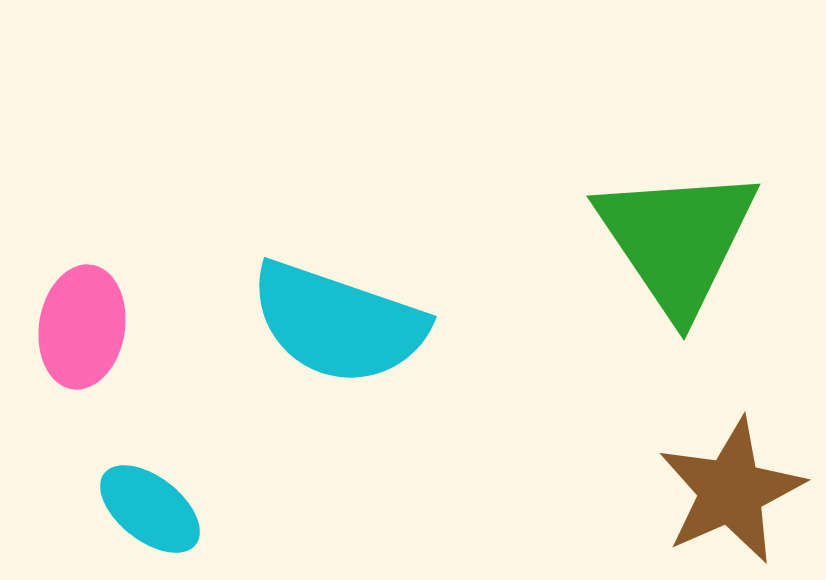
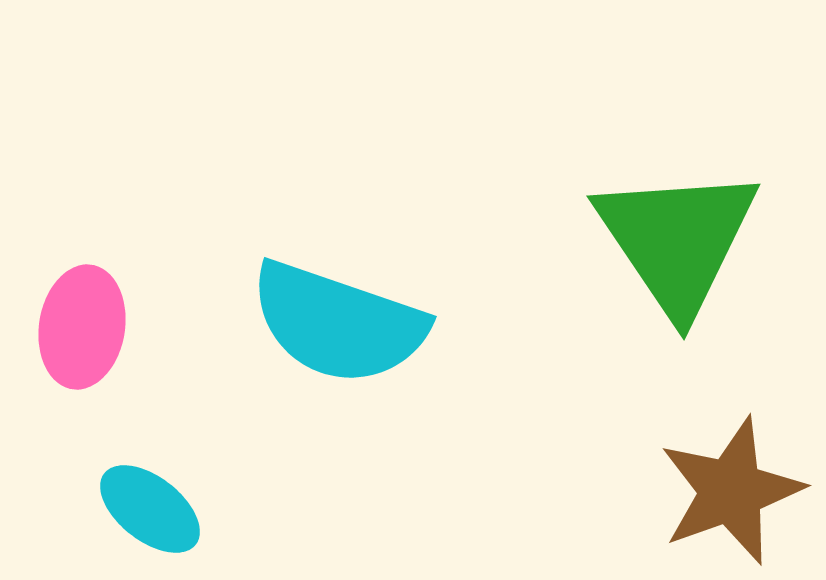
brown star: rotated 4 degrees clockwise
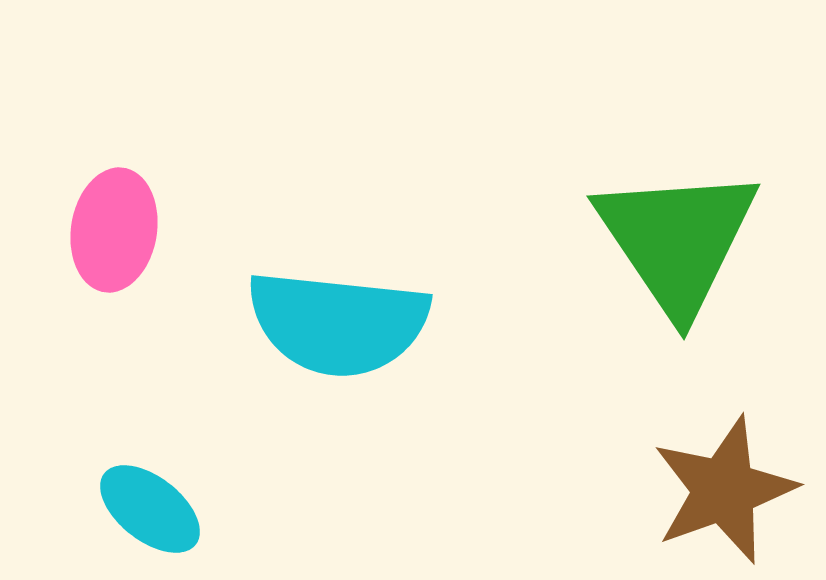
cyan semicircle: rotated 13 degrees counterclockwise
pink ellipse: moved 32 px right, 97 px up
brown star: moved 7 px left, 1 px up
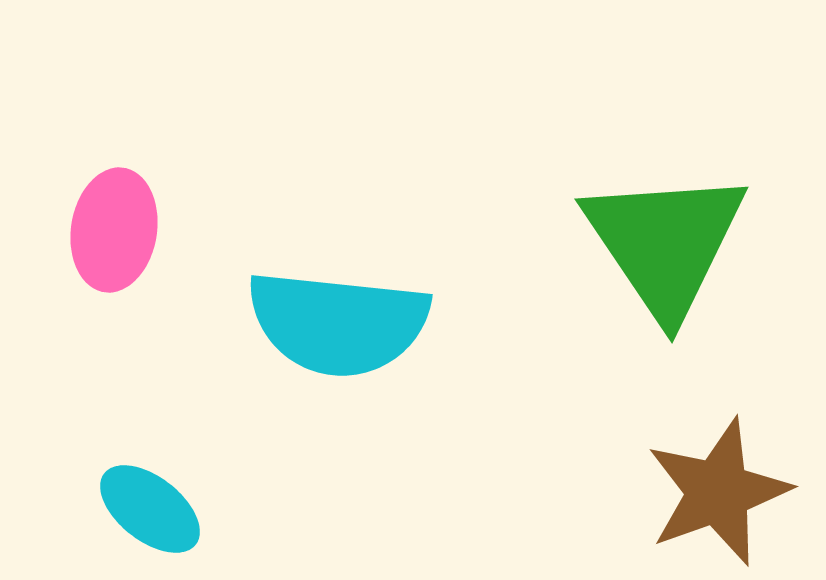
green triangle: moved 12 px left, 3 px down
brown star: moved 6 px left, 2 px down
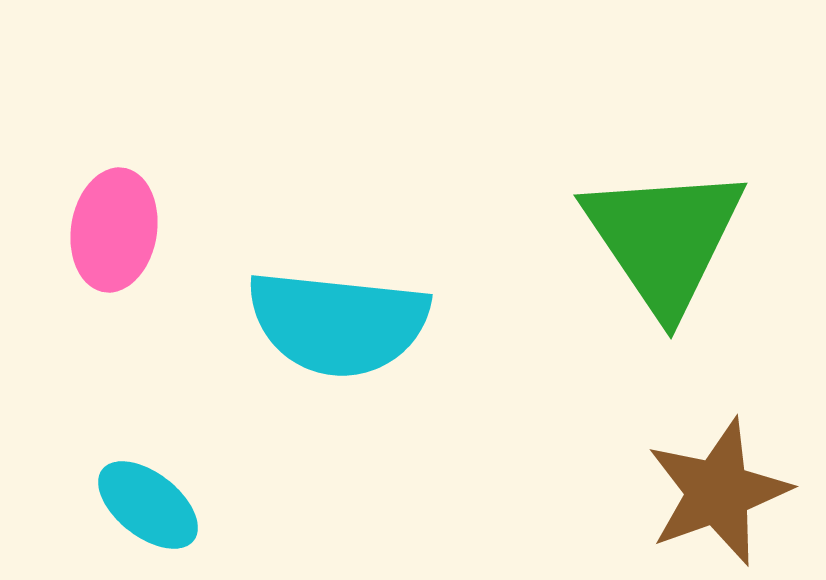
green triangle: moved 1 px left, 4 px up
cyan ellipse: moved 2 px left, 4 px up
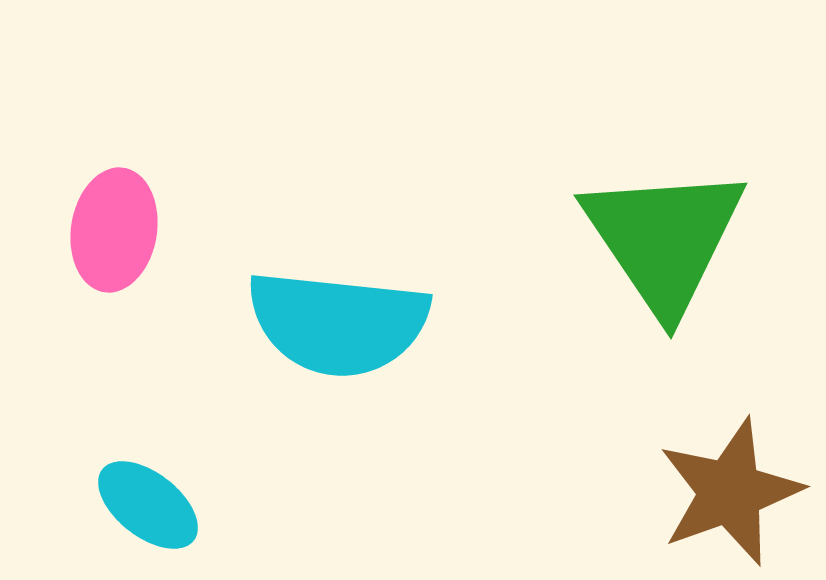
brown star: moved 12 px right
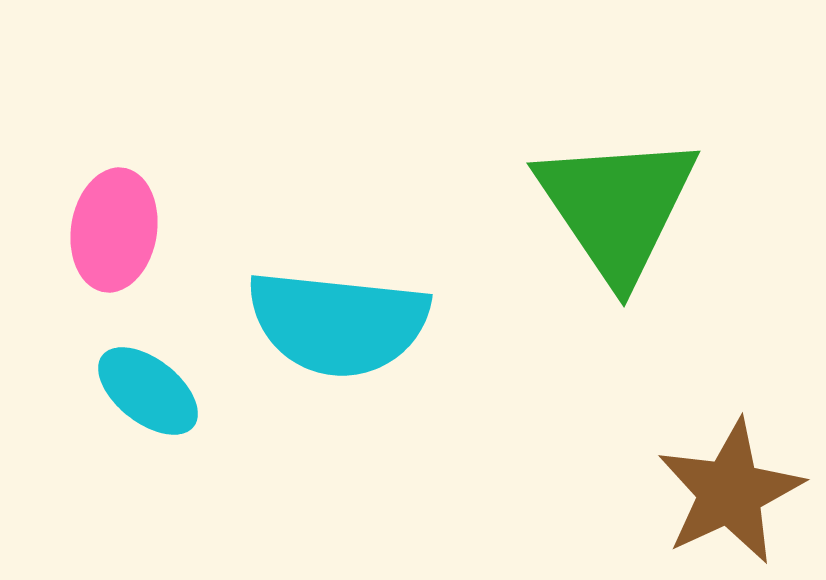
green triangle: moved 47 px left, 32 px up
brown star: rotated 5 degrees counterclockwise
cyan ellipse: moved 114 px up
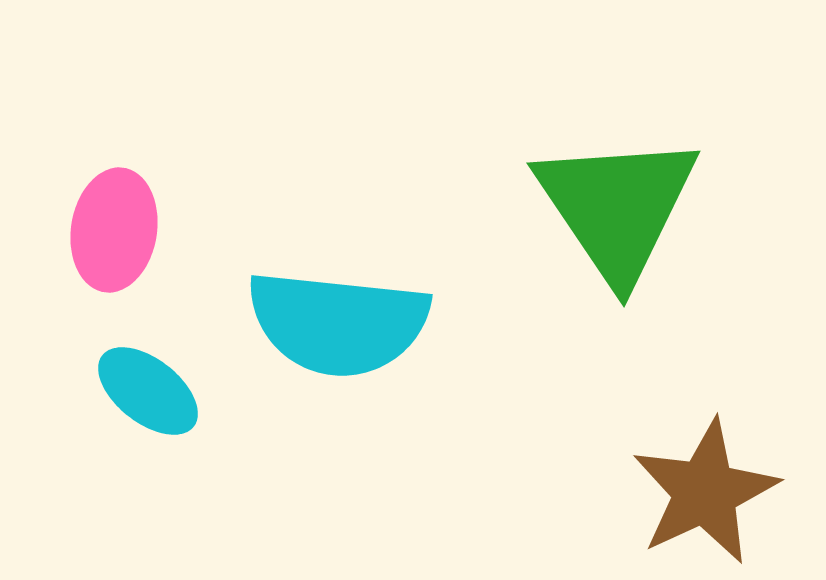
brown star: moved 25 px left
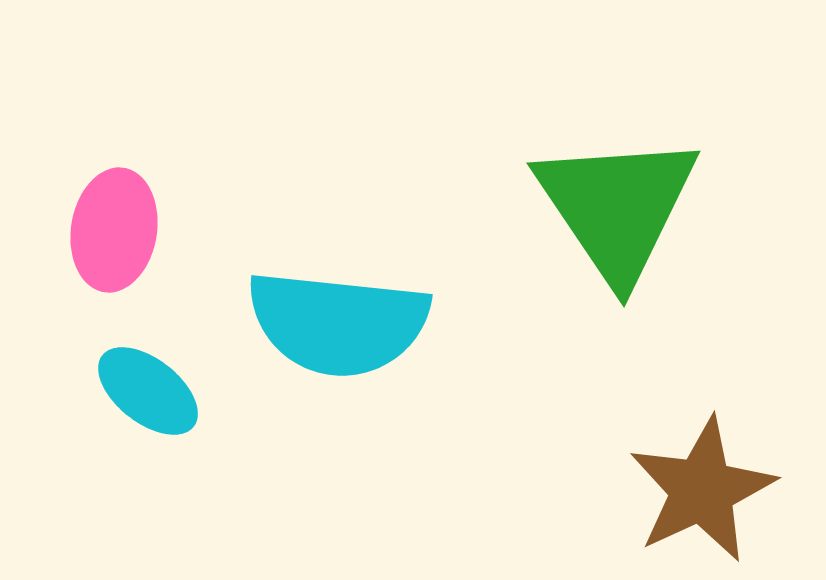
brown star: moved 3 px left, 2 px up
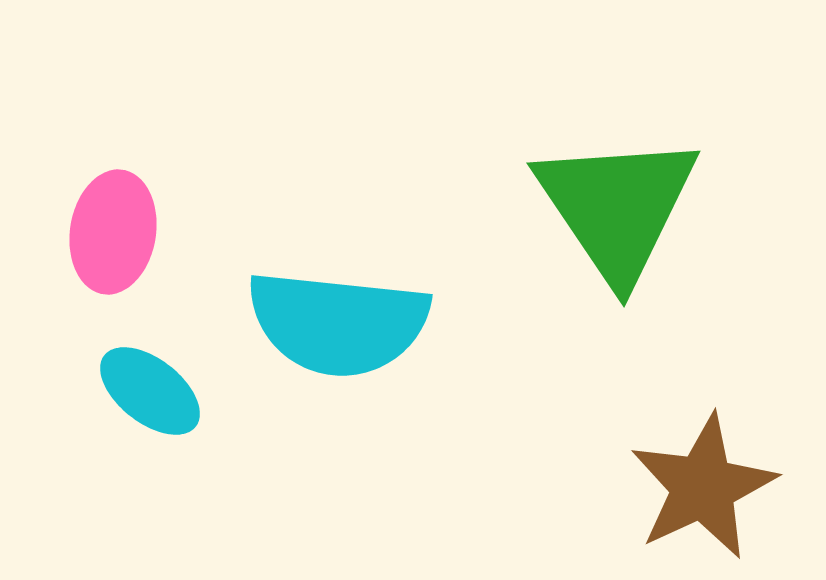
pink ellipse: moved 1 px left, 2 px down
cyan ellipse: moved 2 px right
brown star: moved 1 px right, 3 px up
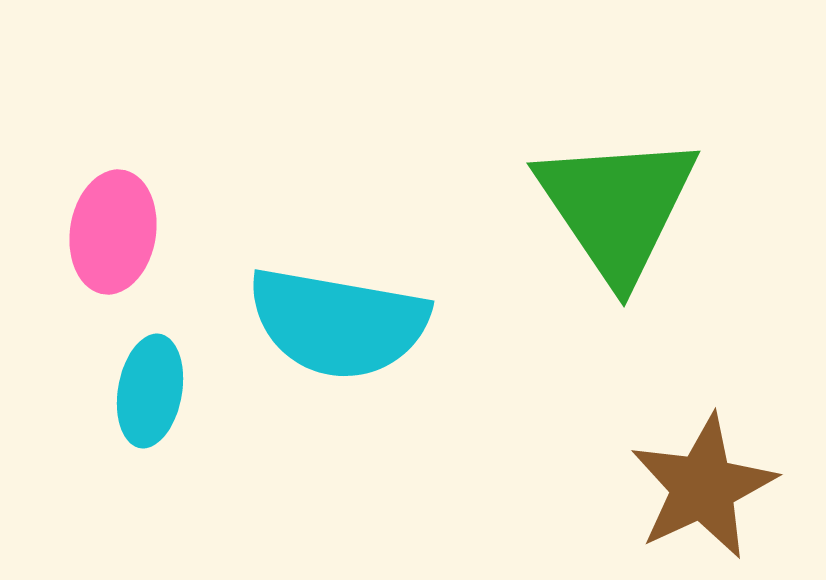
cyan semicircle: rotated 4 degrees clockwise
cyan ellipse: rotated 62 degrees clockwise
